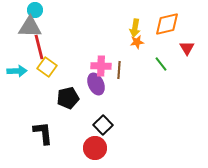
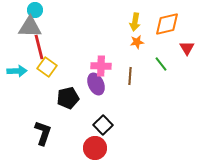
yellow arrow: moved 6 px up
brown line: moved 11 px right, 6 px down
black L-shape: rotated 25 degrees clockwise
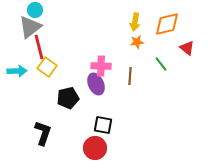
gray triangle: rotated 40 degrees counterclockwise
red triangle: rotated 21 degrees counterclockwise
black square: rotated 36 degrees counterclockwise
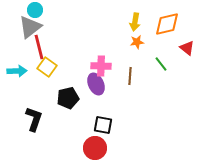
black L-shape: moved 9 px left, 14 px up
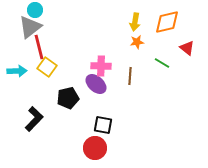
orange diamond: moved 2 px up
green line: moved 1 px right, 1 px up; rotated 21 degrees counterclockwise
purple ellipse: rotated 25 degrees counterclockwise
black L-shape: rotated 25 degrees clockwise
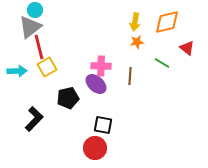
yellow square: rotated 24 degrees clockwise
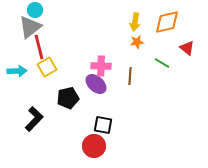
red circle: moved 1 px left, 2 px up
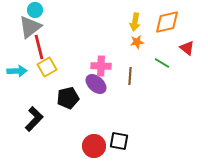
black square: moved 16 px right, 16 px down
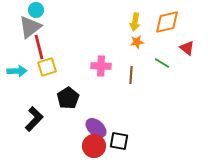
cyan circle: moved 1 px right
yellow square: rotated 12 degrees clockwise
brown line: moved 1 px right, 1 px up
purple ellipse: moved 44 px down
black pentagon: rotated 20 degrees counterclockwise
